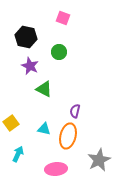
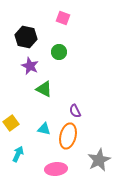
purple semicircle: rotated 40 degrees counterclockwise
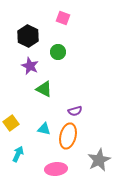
black hexagon: moved 2 px right, 1 px up; rotated 15 degrees clockwise
green circle: moved 1 px left
purple semicircle: rotated 80 degrees counterclockwise
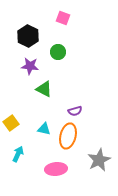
purple star: rotated 18 degrees counterclockwise
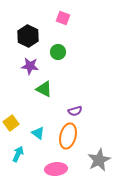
cyan triangle: moved 6 px left, 4 px down; rotated 24 degrees clockwise
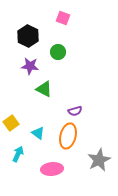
pink ellipse: moved 4 px left
